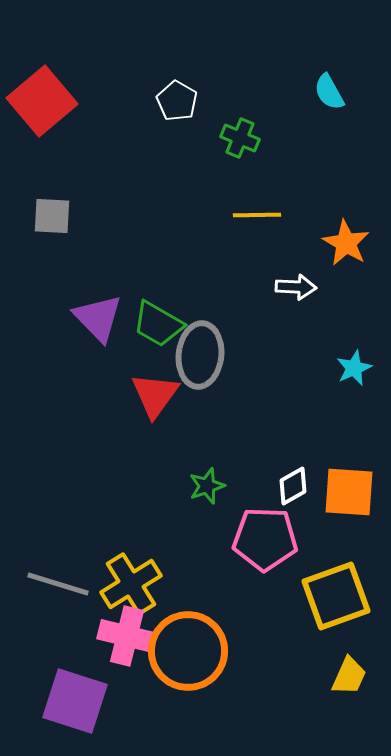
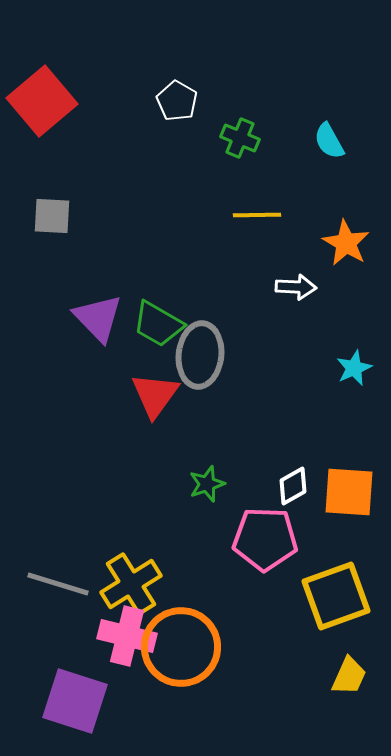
cyan semicircle: moved 49 px down
green star: moved 2 px up
orange circle: moved 7 px left, 4 px up
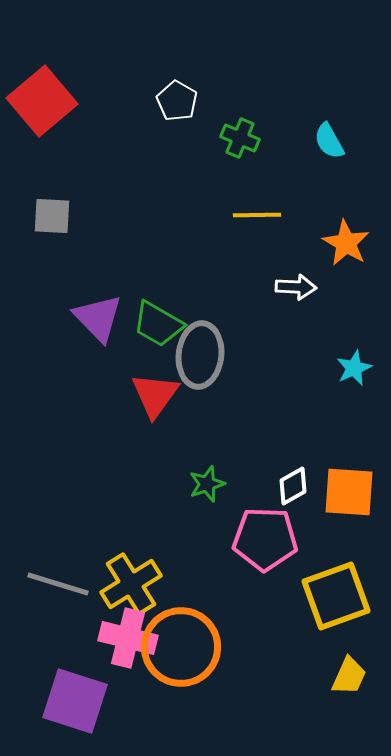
pink cross: moved 1 px right, 2 px down
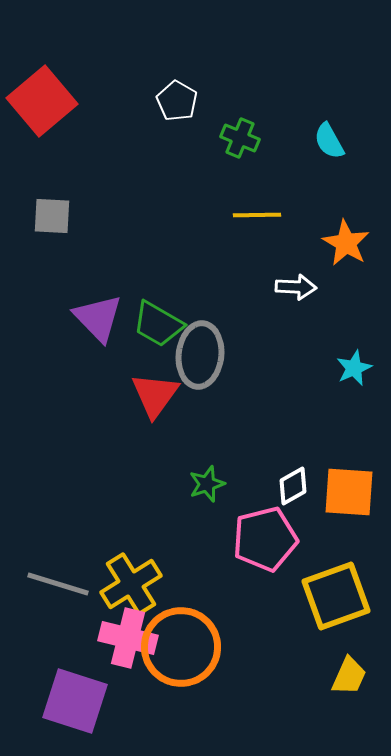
pink pentagon: rotated 16 degrees counterclockwise
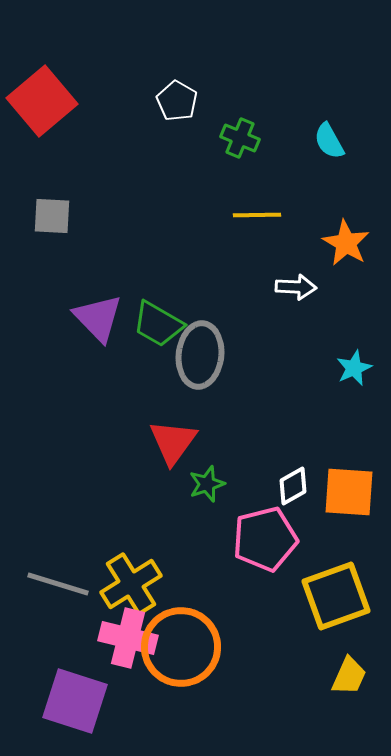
red triangle: moved 18 px right, 47 px down
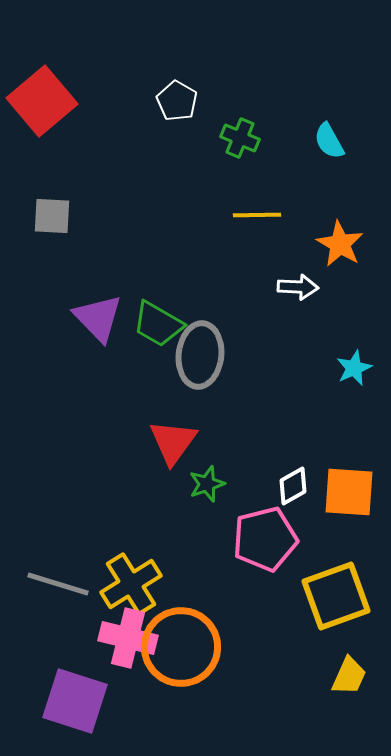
orange star: moved 6 px left, 1 px down
white arrow: moved 2 px right
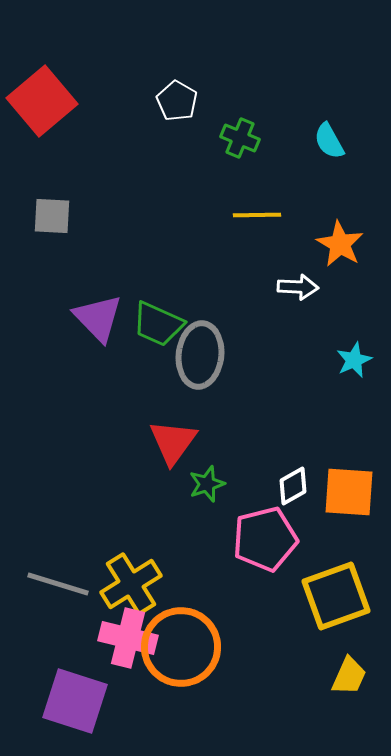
green trapezoid: rotated 6 degrees counterclockwise
cyan star: moved 8 px up
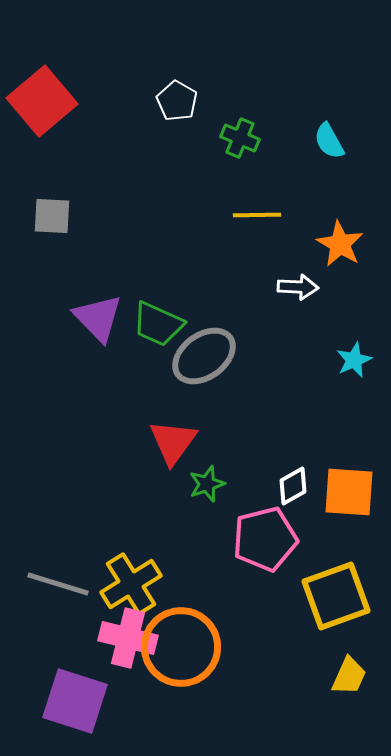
gray ellipse: moved 4 px right, 1 px down; rotated 48 degrees clockwise
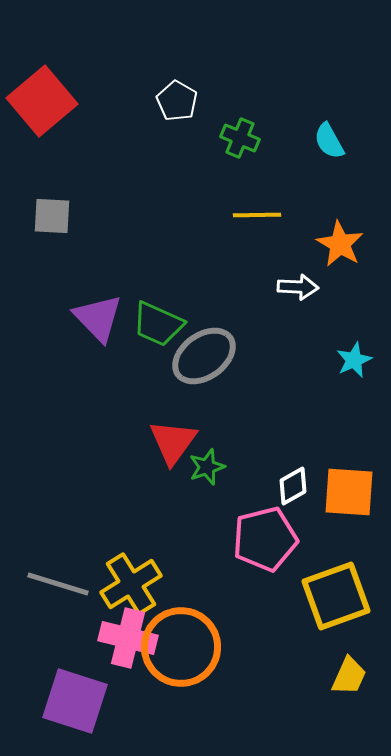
green star: moved 17 px up
